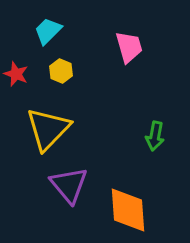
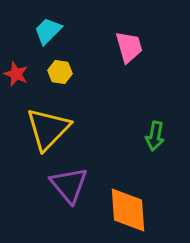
yellow hexagon: moved 1 px left, 1 px down; rotated 15 degrees counterclockwise
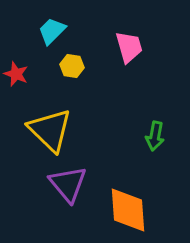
cyan trapezoid: moved 4 px right
yellow hexagon: moved 12 px right, 6 px up
yellow triangle: moved 2 px right, 1 px down; rotated 30 degrees counterclockwise
purple triangle: moved 1 px left, 1 px up
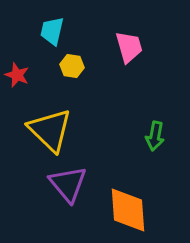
cyan trapezoid: rotated 32 degrees counterclockwise
red star: moved 1 px right, 1 px down
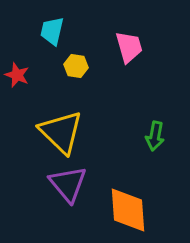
yellow hexagon: moved 4 px right
yellow triangle: moved 11 px right, 2 px down
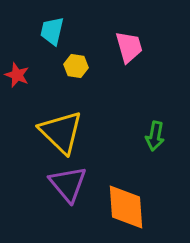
orange diamond: moved 2 px left, 3 px up
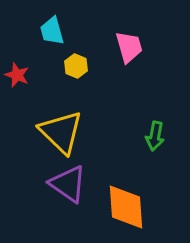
cyan trapezoid: rotated 28 degrees counterclockwise
yellow hexagon: rotated 15 degrees clockwise
purple triangle: rotated 15 degrees counterclockwise
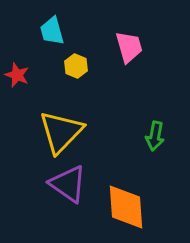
yellow triangle: rotated 30 degrees clockwise
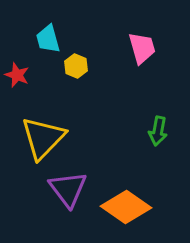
cyan trapezoid: moved 4 px left, 8 px down
pink trapezoid: moved 13 px right, 1 px down
yellow triangle: moved 18 px left, 6 px down
green arrow: moved 3 px right, 5 px up
purple triangle: moved 5 px down; rotated 18 degrees clockwise
orange diamond: rotated 51 degrees counterclockwise
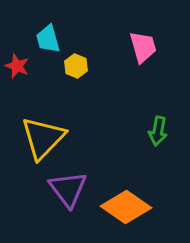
pink trapezoid: moved 1 px right, 1 px up
red star: moved 9 px up
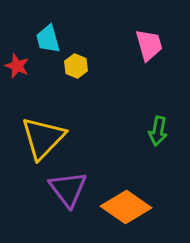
pink trapezoid: moved 6 px right, 2 px up
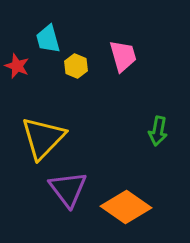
pink trapezoid: moved 26 px left, 11 px down
